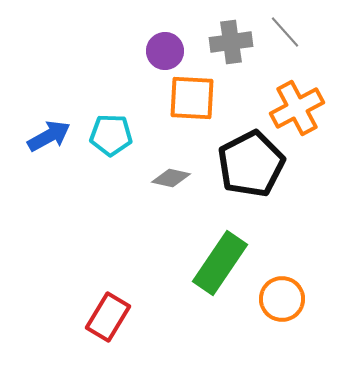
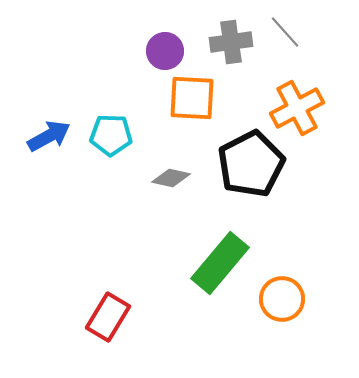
green rectangle: rotated 6 degrees clockwise
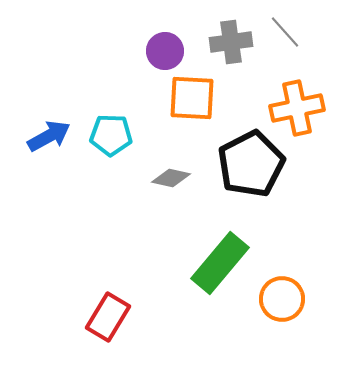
orange cross: rotated 16 degrees clockwise
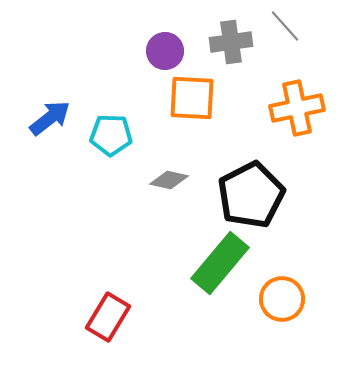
gray line: moved 6 px up
blue arrow: moved 1 px right, 18 px up; rotated 9 degrees counterclockwise
black pentagon: moved 31 px down
gray diamond: moved 2 px left, 2 px down
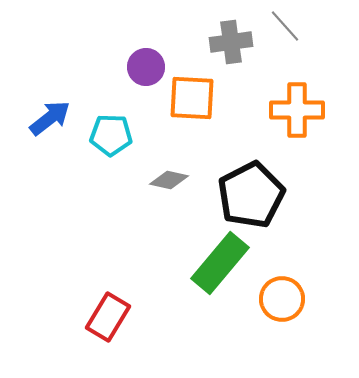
purple circle: moved 19 px left, 16 px down
orange cross: moved 2 px down; rotated 12 degrees clockwise
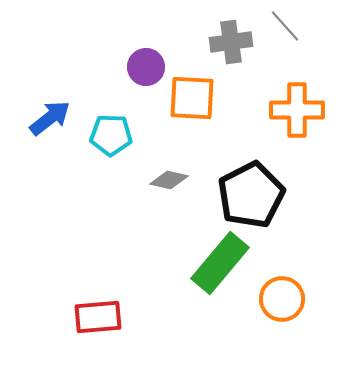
red rectangle: moved 10 px left; rotated 54 degrees clockwise
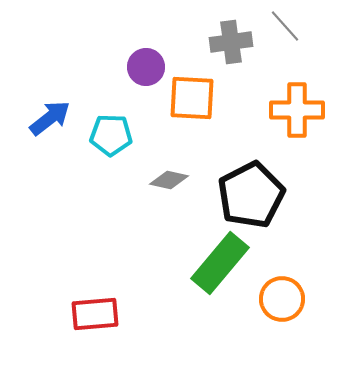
red rectangle: moved 3 px left, 3 px up
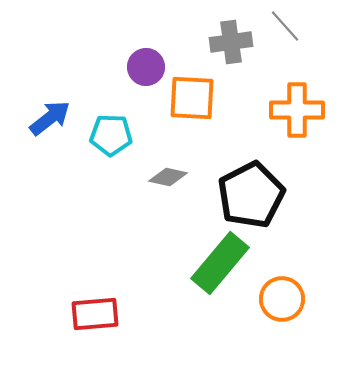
gray diamond: moved 1 px left, 3 px up
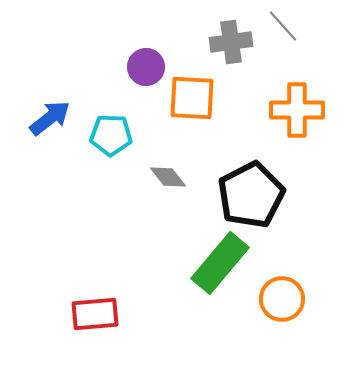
gray line: moved 2 px left
gray diamond: rotated 39 degrees clockwise
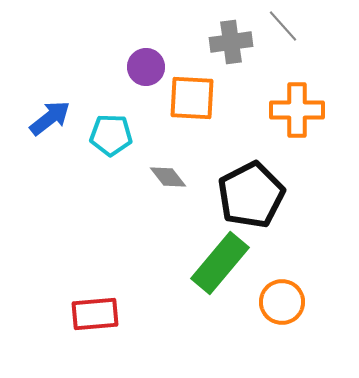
orange circle: moved 3 px down
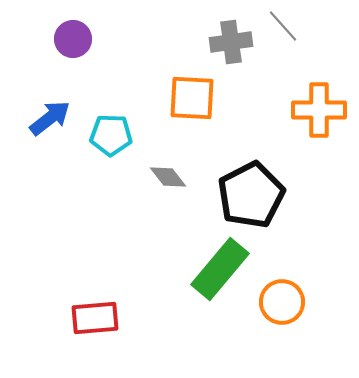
purple circle: moved 73 px left, 28 px up
orange cross: moved 22 px right
green rectangle: moved 6 px down
red rectangle: moved 4 px down
